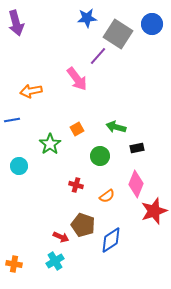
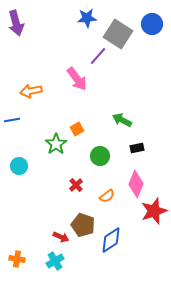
green arrow: moved 6 px right, 7 px up; rotated 12 degrees clockwise
green star: moved 6 px right
red cross: rotated 32 degrees clockwise
orange cross: moved 3 px right, 5 px up
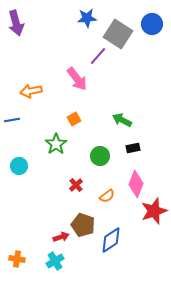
orange square: moved 3 px left, 10 px up
black rectangle: moved 4 px left
red arrow: rotated 42 degrees counterclockwise
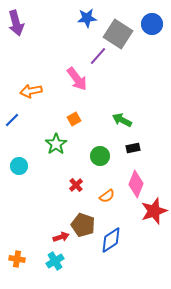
blue line: rotated 35 degrees counterclockwise
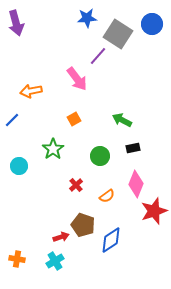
green star: moved 3 px left, 5 px down
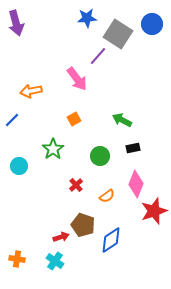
cyan cross: rotated 24 degrees counterclockwise
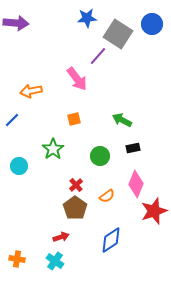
purple arrow: rotated 70 degrees counterclockwise
orange square: rotated 16 degrees clockwise
brown pentagon: moved 8 px left, 17 px up; rotated 15 degrees clockwise
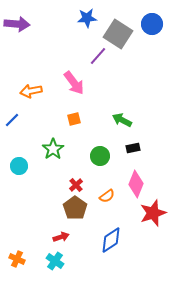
purple arrow: moved 1 px right, 1 px down
pink arrow: moved 3 px left, 4 px down
red star: moved 1 px left, 2 px down
orange cross: rotated 14 degrees clockwise
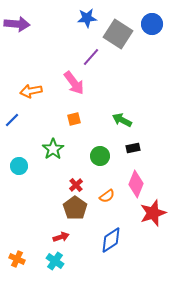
purple line: moved 7 px left, 1 px down
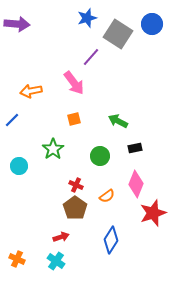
blue star: rotated 12 degrees counterclockwise
green arrow: moved 4 px left, 1 px down
black rectangle: moved 2 px right
red cross: rotated 24 degrees counterclockwise
blue diamond: rotated 24 degrees counterclockwise
cyan cross: moved 1 px right
